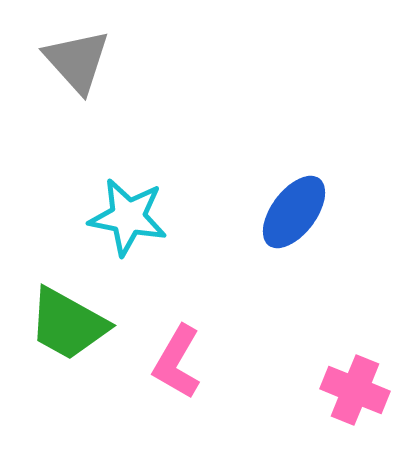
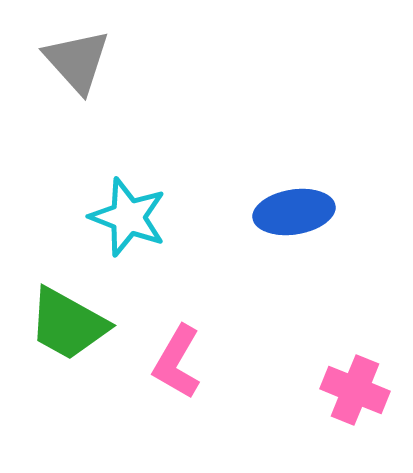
blue ellipse: rotated 44 degrees clockwise
cyan star: rotated 10 degrees clockwise
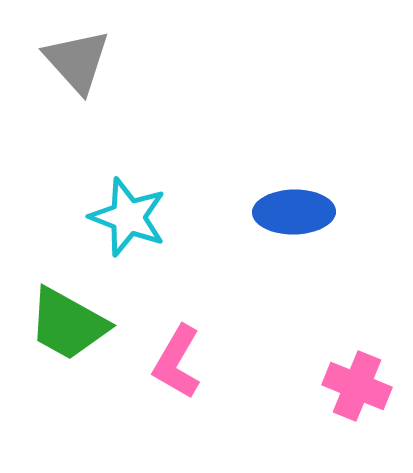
blue ellipse: rotated 8 degrees clockwise
pink cross: moved 2 px right, 4 px up
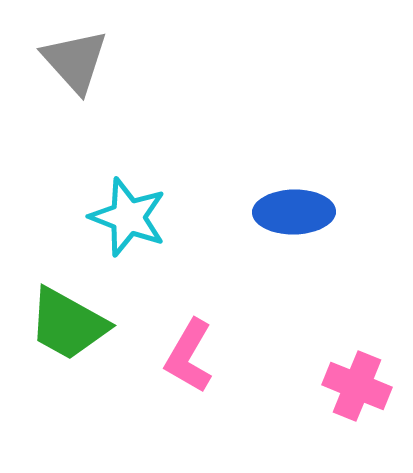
gray triangle: moved 2 px left
pink L-shape: moved 12 px right, 6 px up
